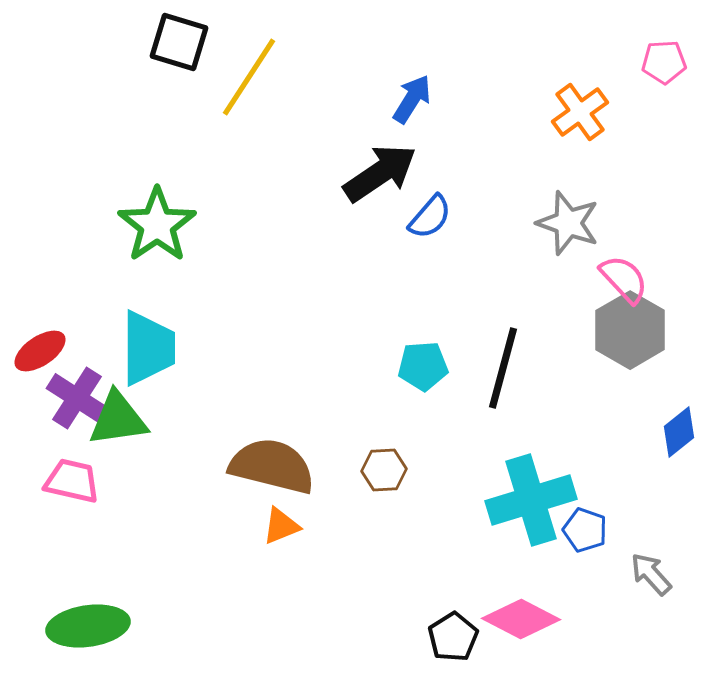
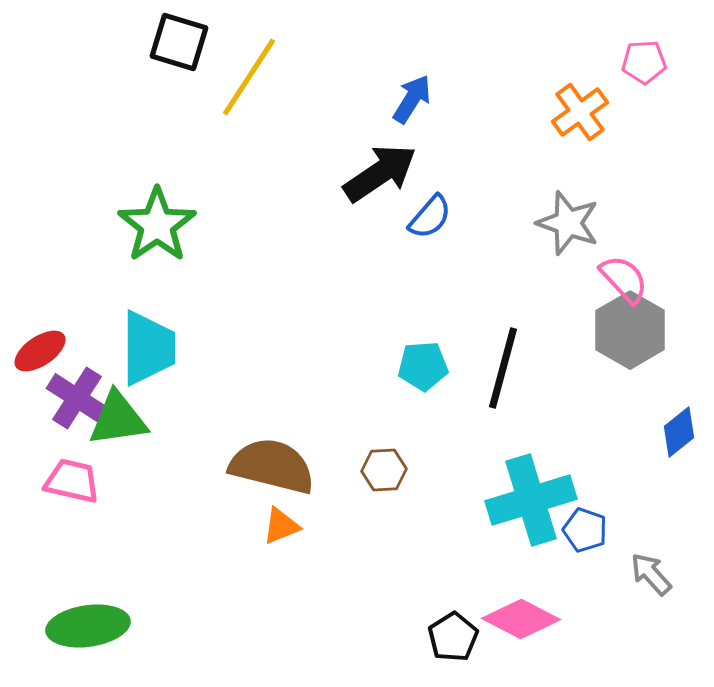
pink pentagon: moved 20 px left
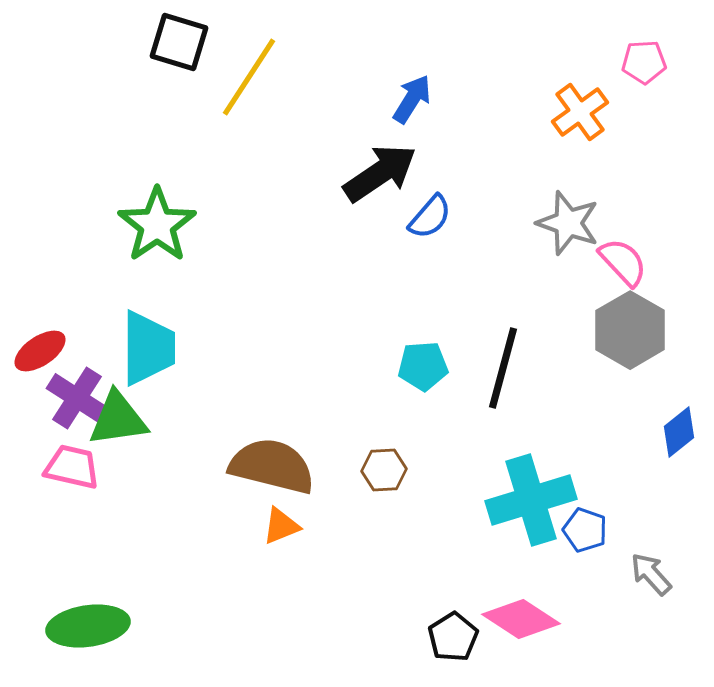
pink semicircle: moved 1 px left, 17 px up
pink trapezoid: moved 14 px up
pink diamond: rotated 6 degrees clockwise
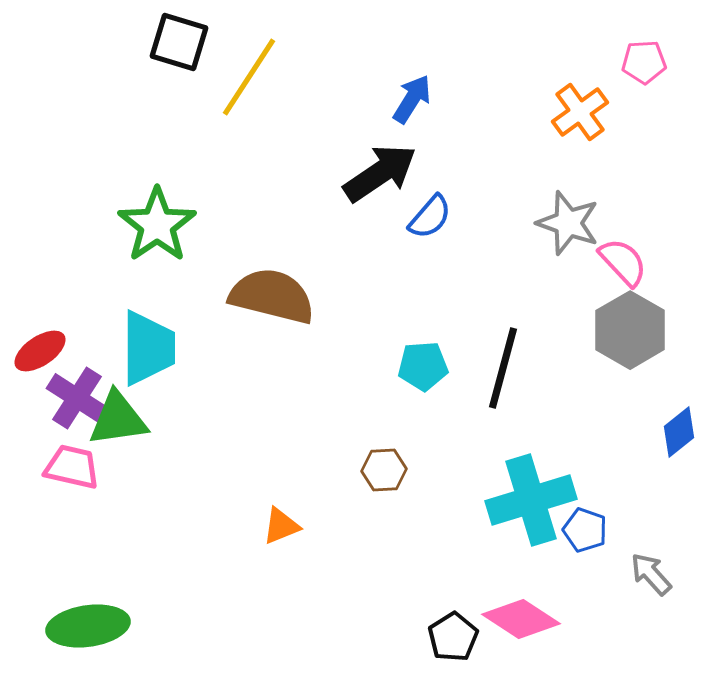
brown semicircle: moved 170 px up
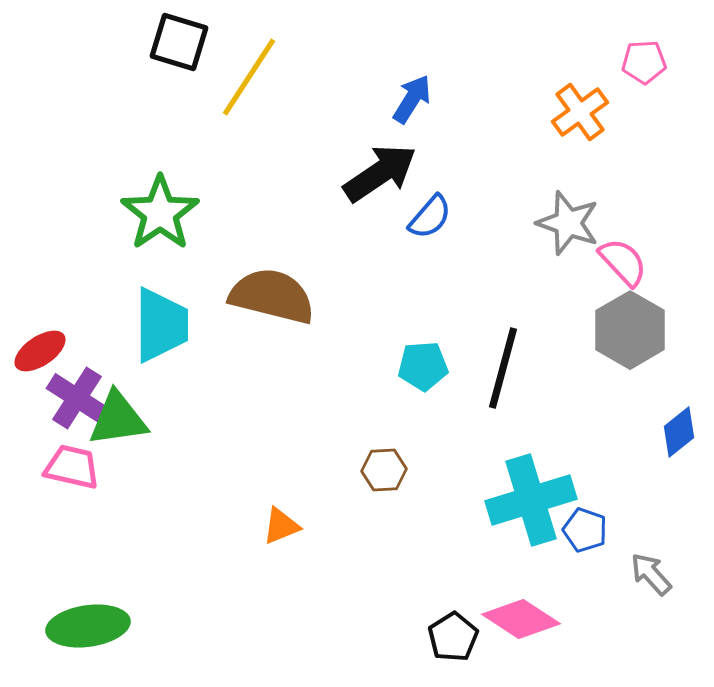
green star: moved 3 px right, 12 px up
cyan trapezoid: moved 13 px right, 23 px up
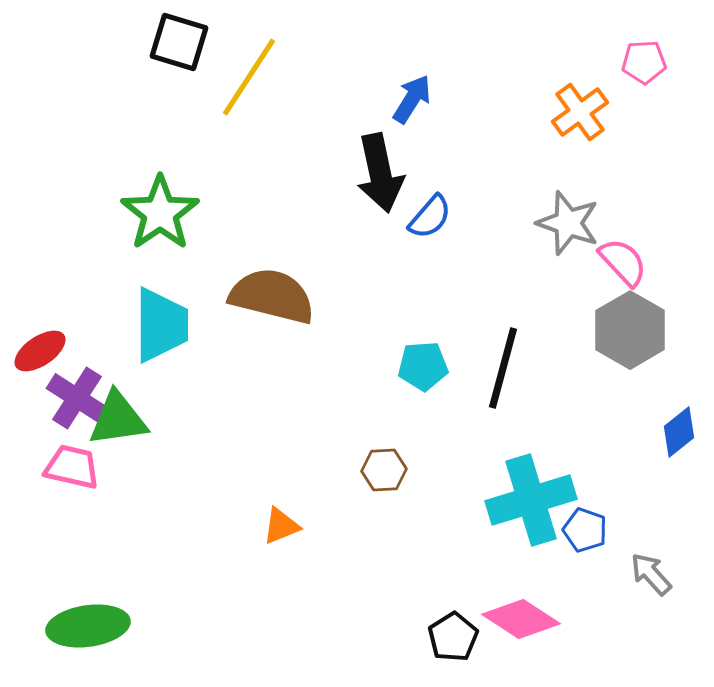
black arrow: rotated 112 degrees clockwise
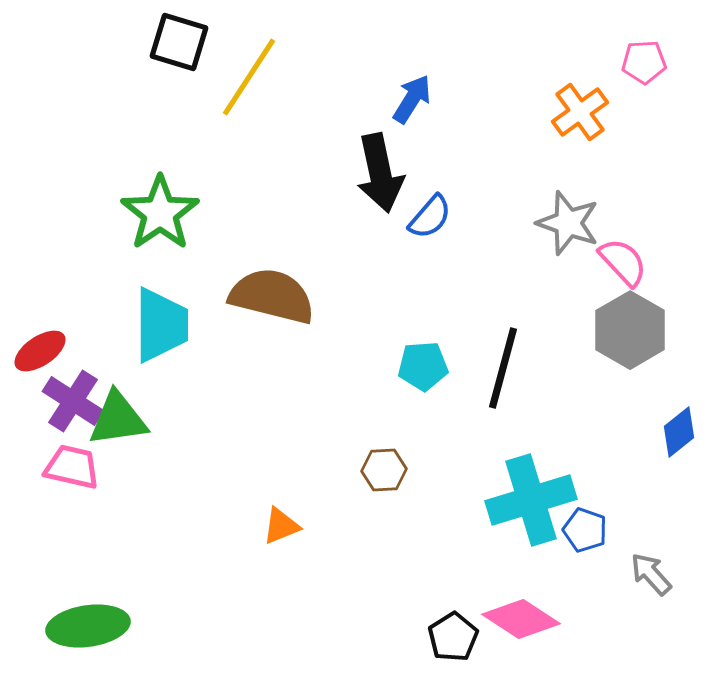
purple cross: moved 4 px left, 3 px down
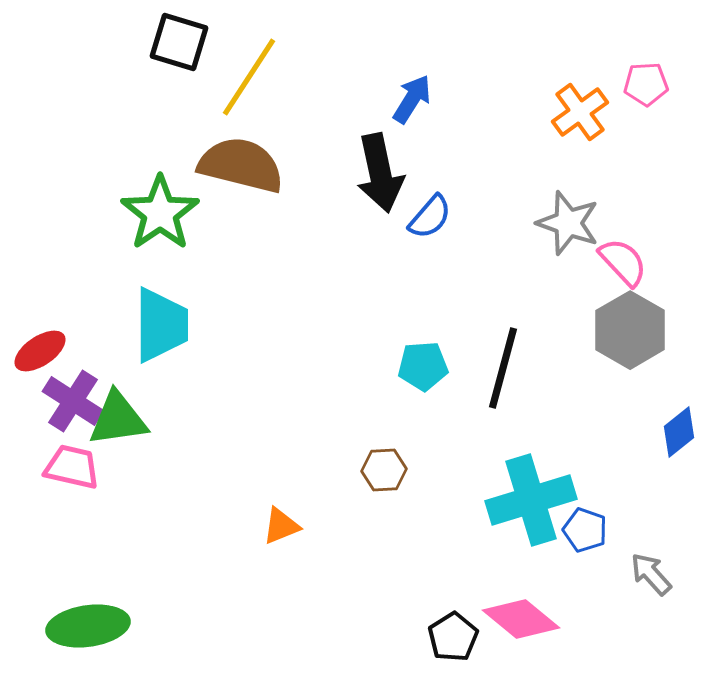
pink pentagon: moved 2 px right, 22 px down
brown semicircle: moved 31 px left, 131 px up
pink diamond: rotated 6 degrees clockwise
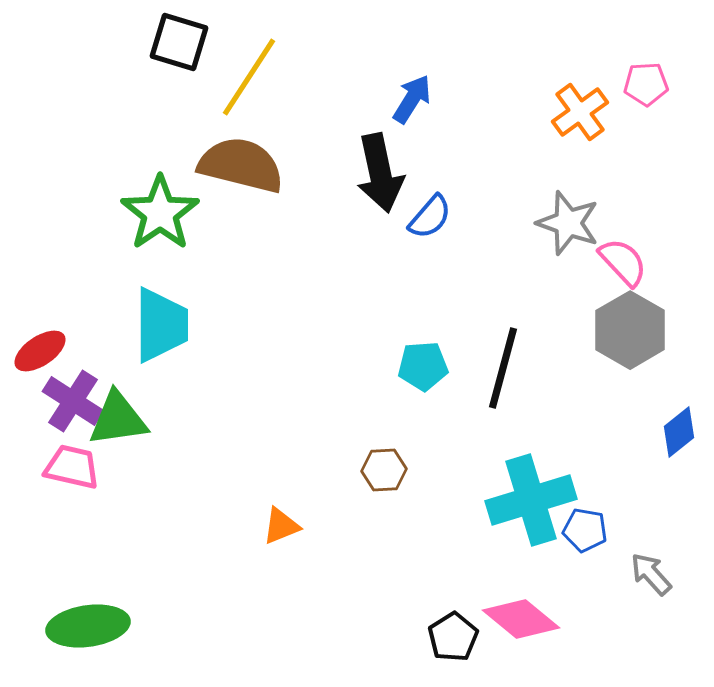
blue pentagon: rotated 9 degrees counterclockwise
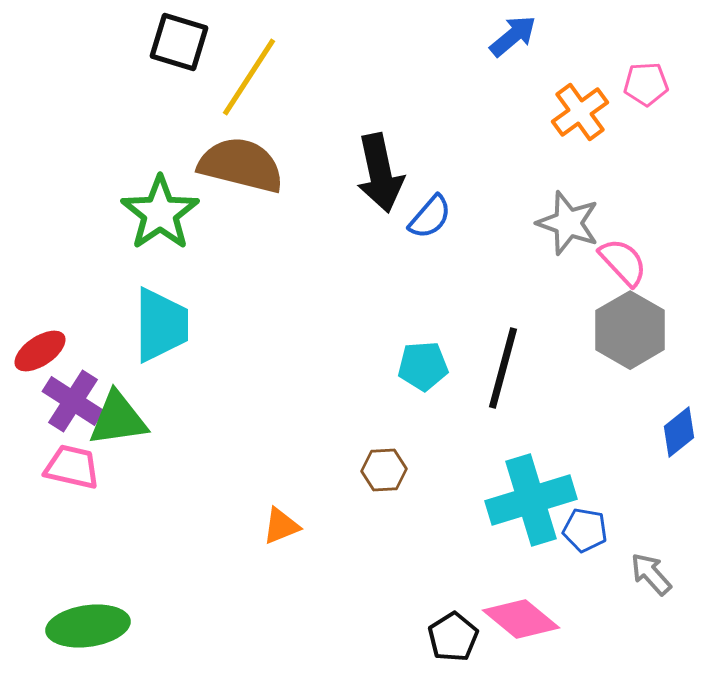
blue arrow: moved 101 px right, 63 px up; rotated 18 degrees clockwise
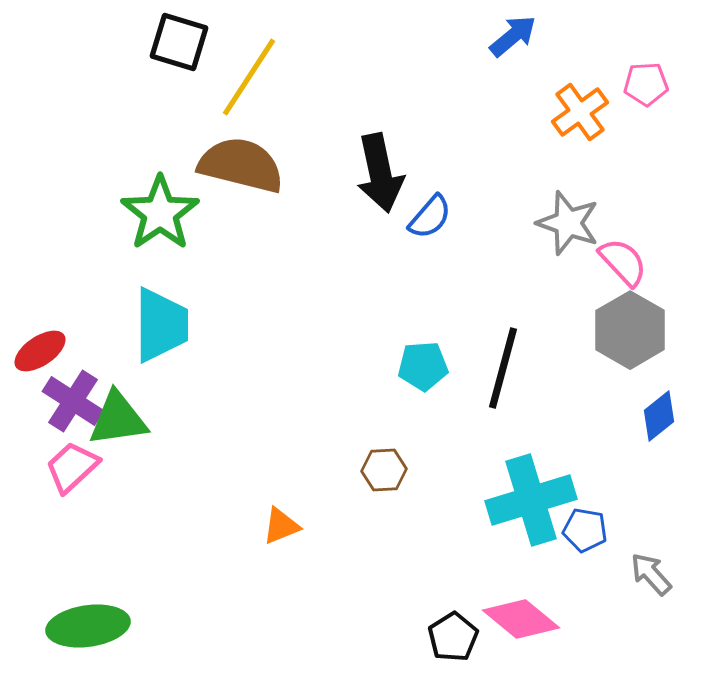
blue diamond: moved 20 px left, 16 px up
pink trapezoid: rotated 56 degrees counterclockwise
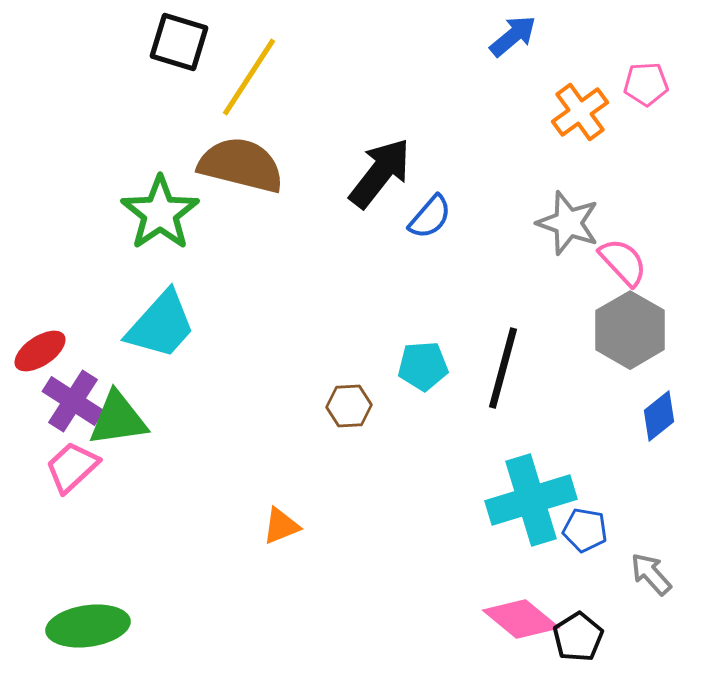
black arrow: rotated 130 degrees counterclockwise
cyan trapezoid: rotated 42 degrees clockwise
brown hexagon: moved 35 px left, 64 px up
black pentagon: moved 125 px right
